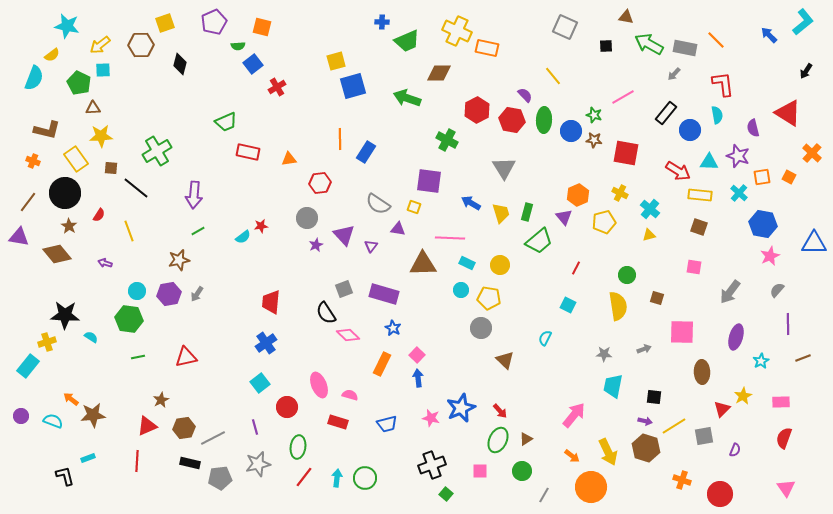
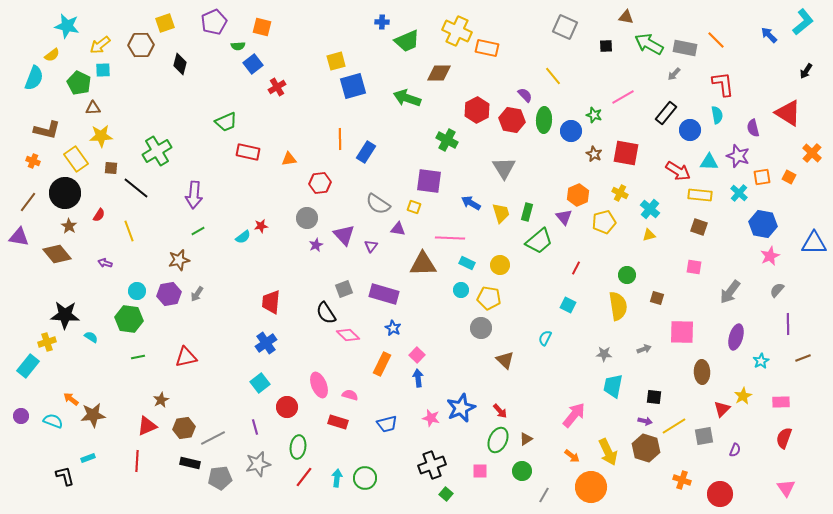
brown star at (594, 140): moved 14 px down; rotated 21 degrees clockwise
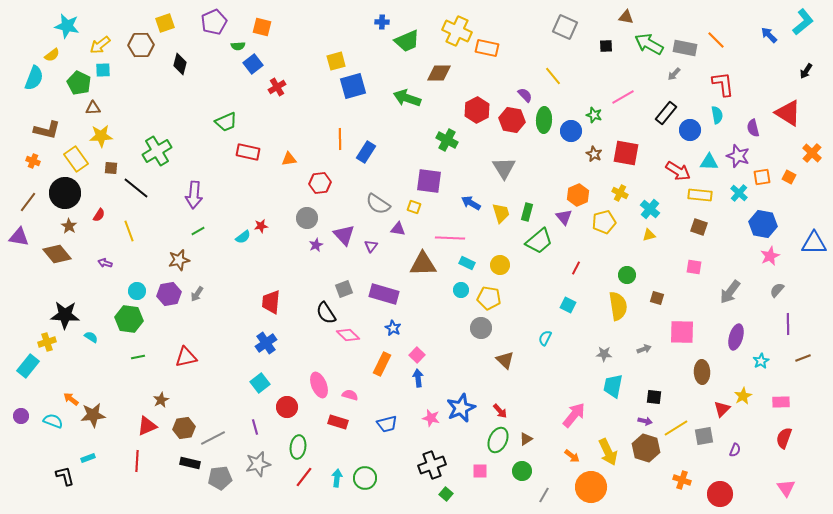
yellow line at (674, 426): moved 2 px right, 2 px down
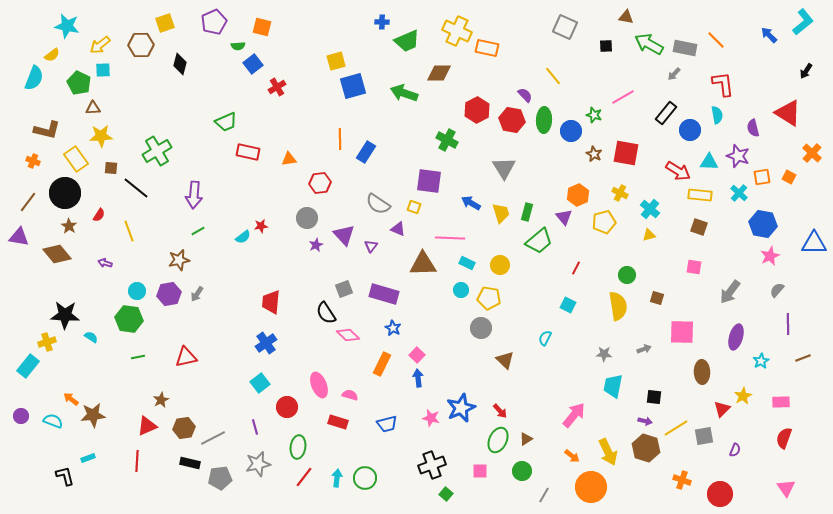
green arrow at (407, 98): moved 3 px left, 5 px up
purple triangle at (398, 229): rotated 14 degrees clockwise
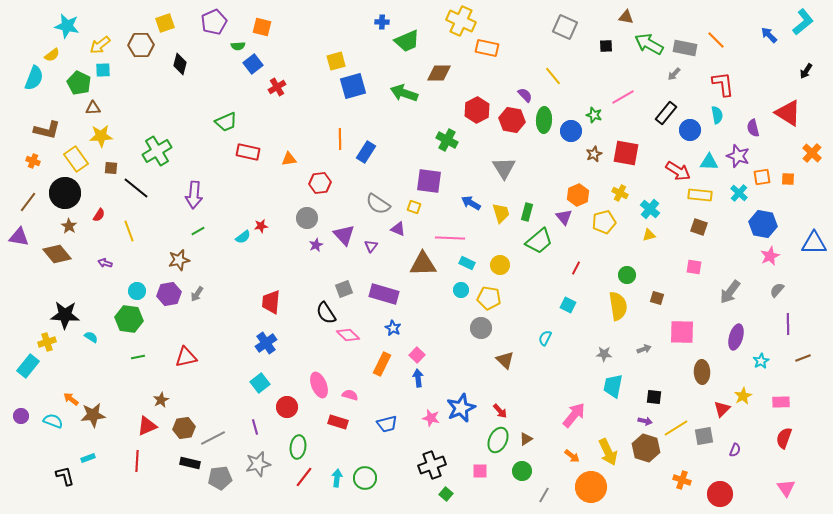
yellow cross at (457, 31): moved 4 px right, 10 px up
brown star at (594, 154): rotated 21 degrees clockwise
orange square at (789, 177): moved 1 px left, 2 px down; rotated 24 degrees counterclockwise
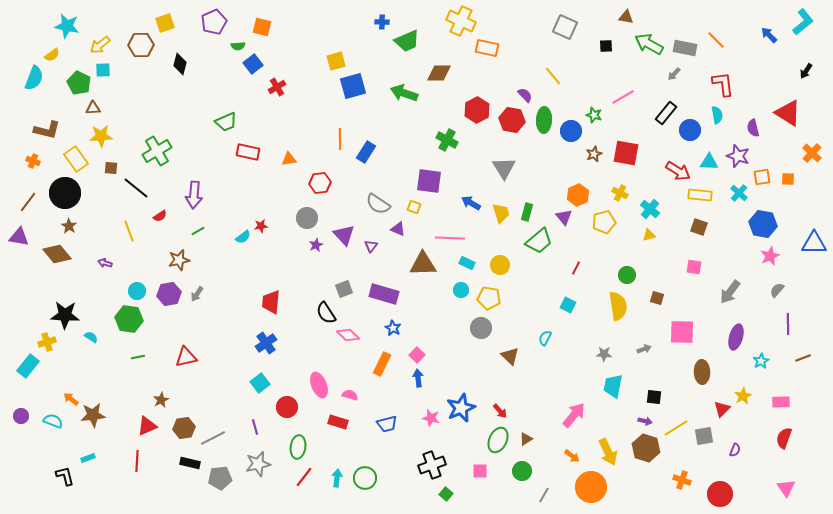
red semicircle at (99, 215): moved 61 px right, 1 px down; rotated 24 degrees clockwise
brown triangle at (505, 360): moved 5 px right, 4 px up
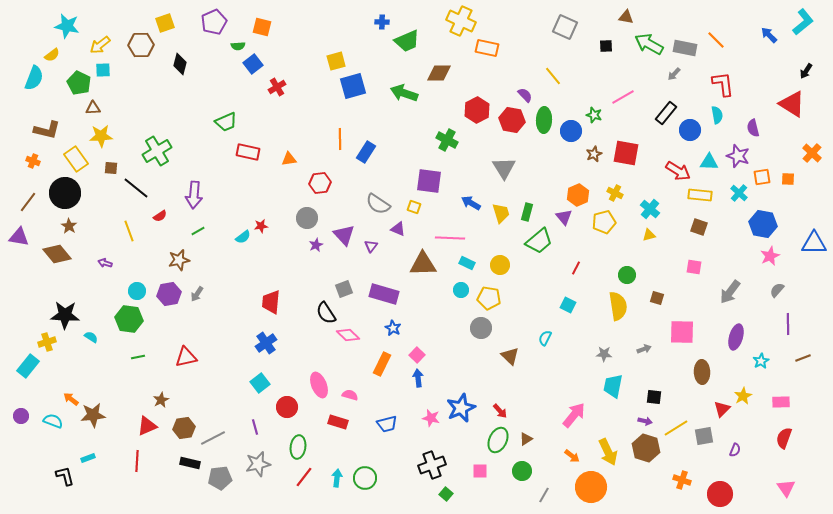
red triangle at (788, 113): moved 4 px right, 9 px up
yellow cross at (620, 193): moved 5 px left
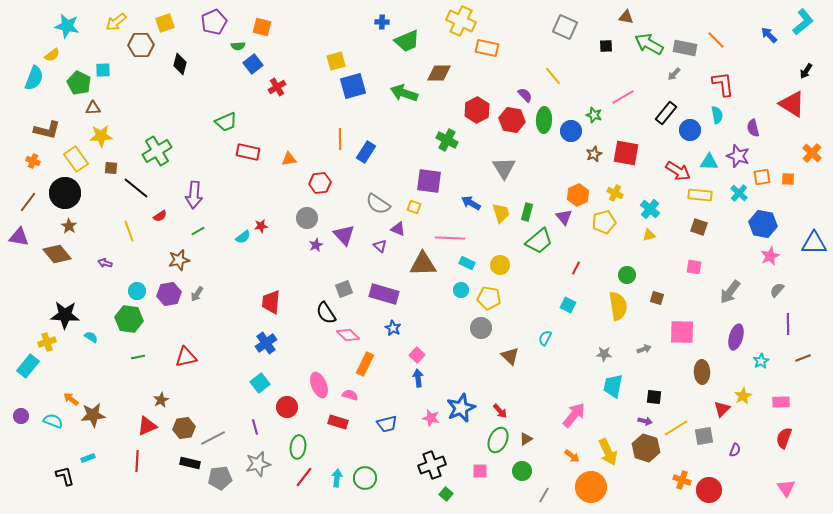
yellow arrow at (100, 45): moved 16 px right, 23 px up
purple triangle at (371, 246): moved 9 px right; rotated 24 degrees counterclockwise
orange rectangle at (382, 364): moved 17 px left
red circle at (720, 494): moved 11 px left, 4 px up
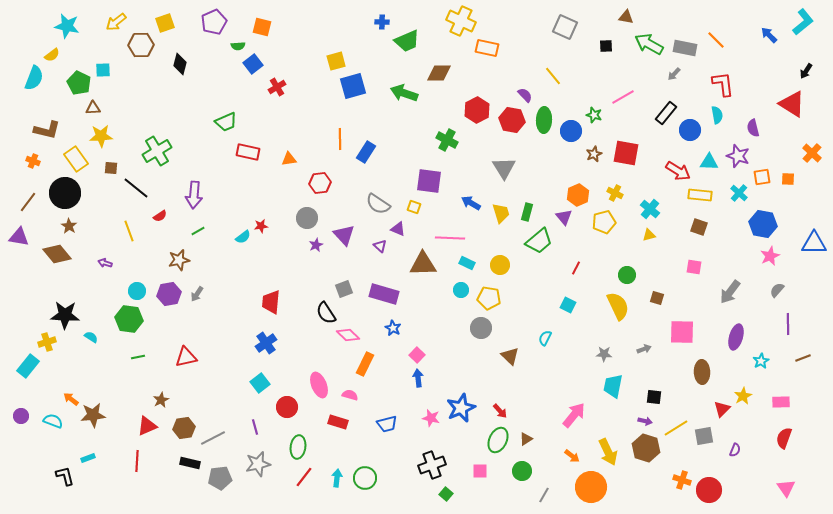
yellow semicircle at (618, 306): rotated 16 degrees counterclockwise
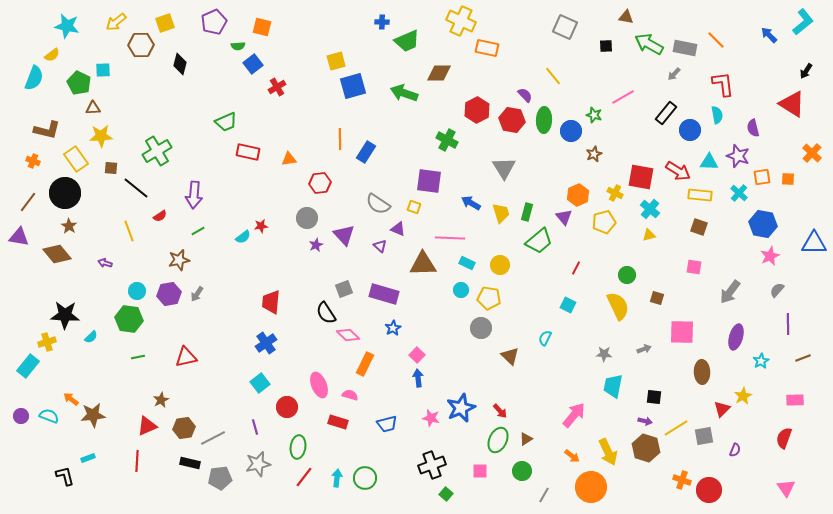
red square at (626, 153): moved 15 px right, 24 px down
blue star at (393, 328): rotated 14 degrees clockwise
cyan semicircle at (91, 337): rotated 104 degrees clockwise
pink rectangle at (781, 402): moved 14 px right, 2 px up
cyan semicircle at (53, 421): moved 4 px left, 5 px up
